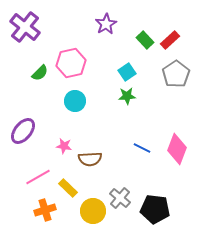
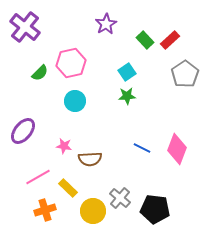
gray pentagon: moved 9 px right
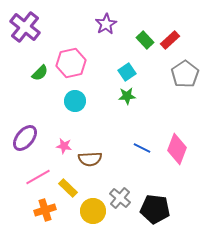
purple ellipse: moved 2 px right, 7 px down
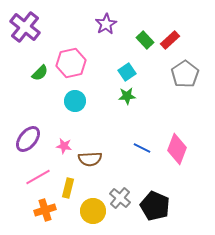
purple ellipse: moved 3 px right, 1 px down
yellow rectangle: rotated 60 degrees clockwise
black pentagon: moved 3 px up; rotated 16 degrees clockwise
